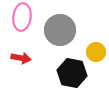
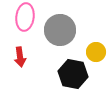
pink ellipse: moved 3 px right
red arrow: moved 1 px left, 1 px up; rotated 72 degrees clockwise
black hexagon: moved 1 px right, 1 px down
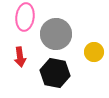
gray circle: moved 4 px left, 4 px down
yellow circle: moved 2 px left
black hexagon: moved 18 px left, 1 px up
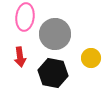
gray circle: moved 1 px left
yellow circle: moved 3 px left, 6 px down
black hexagon: moved 2 px left
